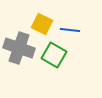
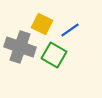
blue line: rotated 42 degrees counterclockwise
gray cross: moved 1 px right, 1 px up
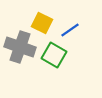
yellow square: moved 1 px up
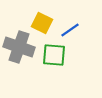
gray cross: moved 1 px left
green square: rotated 25 degrees counterclockwise
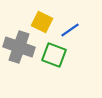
yellow square: moved 1 px up
green square: rotated 15 degrees clockwise
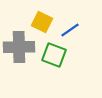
gray cross: rotated 20 degrees counterclockwise
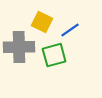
green square: rotated 35 degrees counterclockwise
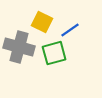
gray cross: rotated 16 degrees clockwise
green square: moved 2 px up
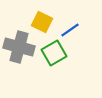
green square: rotated 15 degrees counterclockwise
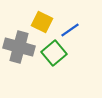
green square: rotated 10 degrees counterclockwise
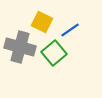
gray cross: moved 1 px right
